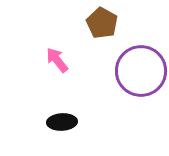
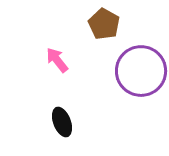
brown pentagon: moved 2 px right, 1 px down
black ellipse: rotated 72 degrees clockwise
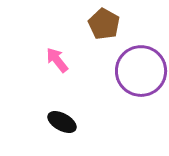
black ellipse: rotated 40 degrees counterclockwise
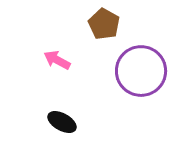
pink arrow: rotated 24 degrees counterclockwise
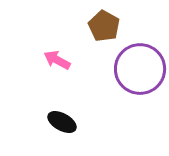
brown pentagon: moved 2 px down
purple circle: moved 1 px left, 2 px up
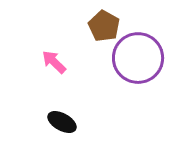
pink arrow: moved 3 px left, 2 px down; rotated 16 degrees clockwise
purple circle: moved 2 px left, 11 px up
